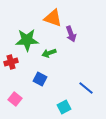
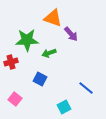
purple arrow: rotated 21 degrees counterclockwise
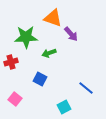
green star: moved 1 px left, 3 px up
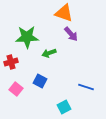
orange triangle: moved 11 px right, 5 px up
green star: moved 1 px right
blue square: moved 2 px down
blue line: moved 1 px up; rotated 21 degrees counterclockwise
pink square: moved 1 px right, 10 px up
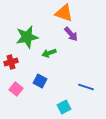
green star: rotated 10 degrees counterclockwise
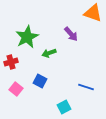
orange triangle: moved 29 px right
green star: rotated 15 degrees counterclockwise
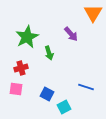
orange triangle: rotated 42 degrees clockwise
green arrow: rotated 88 degrees counterclockwise
red cross: moved 10 px right, 6 px down
blue square: moved 7 px right, 13 px down
pink square: rotated 32 degrees counterclockwise
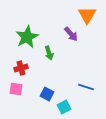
orange triangle: moved 6 px left, 2 px down
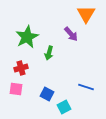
orange triangle: moved 1 px left, 1 px up
green arrow: rotated 32 degrees clockwise
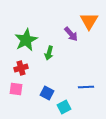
orange triangle: moved 3 px right, 7 px down
green star: moved 1 px left, 3 px down
blue line: rotated 21 degrees counterclockwise
blue square: moved 1 px up
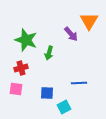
green star: rotated 25 degrees counterclockwise
blue line: moved 7 px left, 4 px up
blue square: rotated 24 degrees counterclockwise
